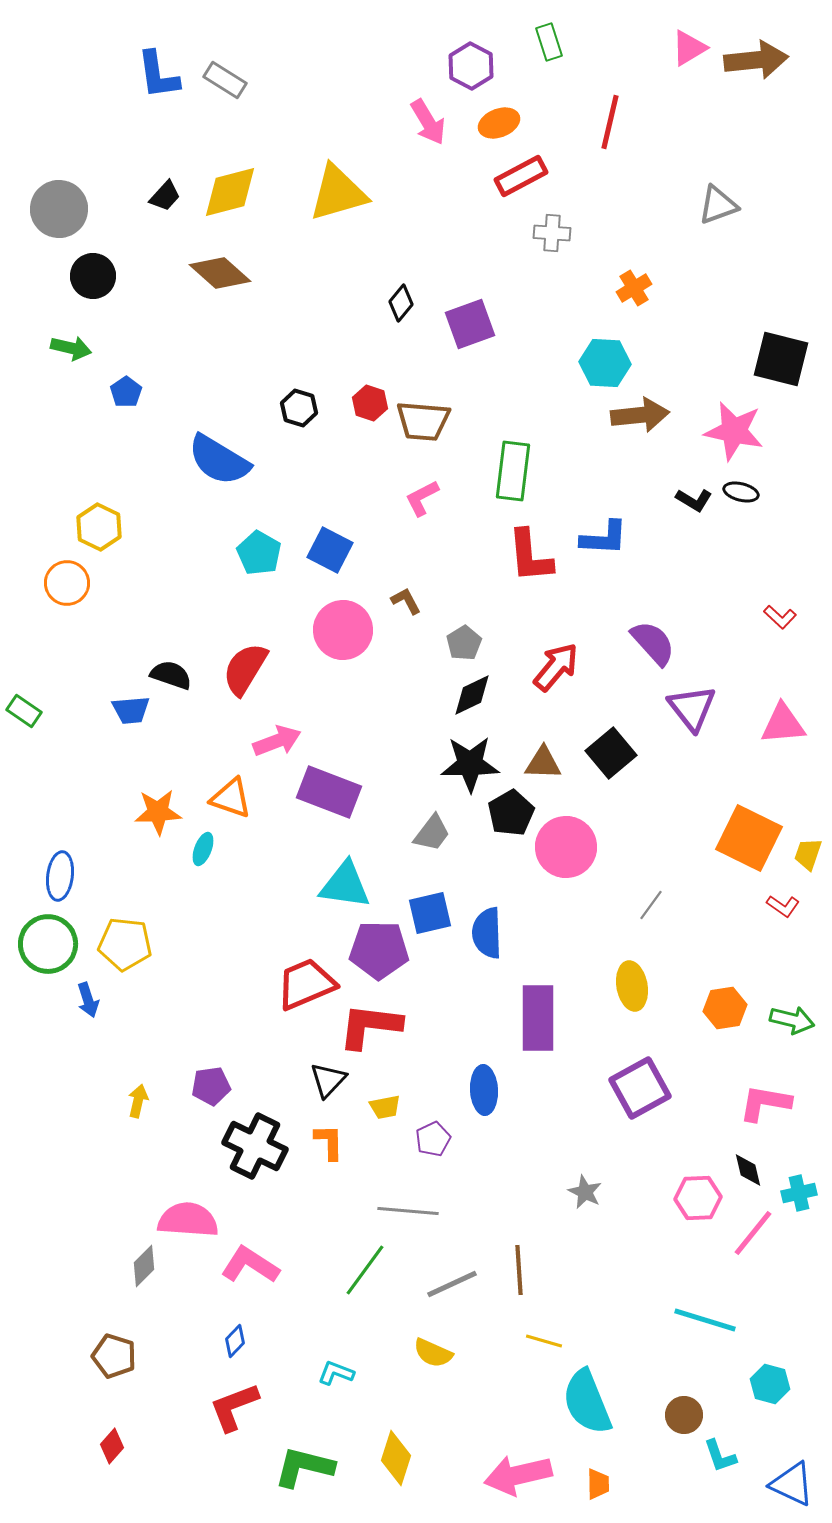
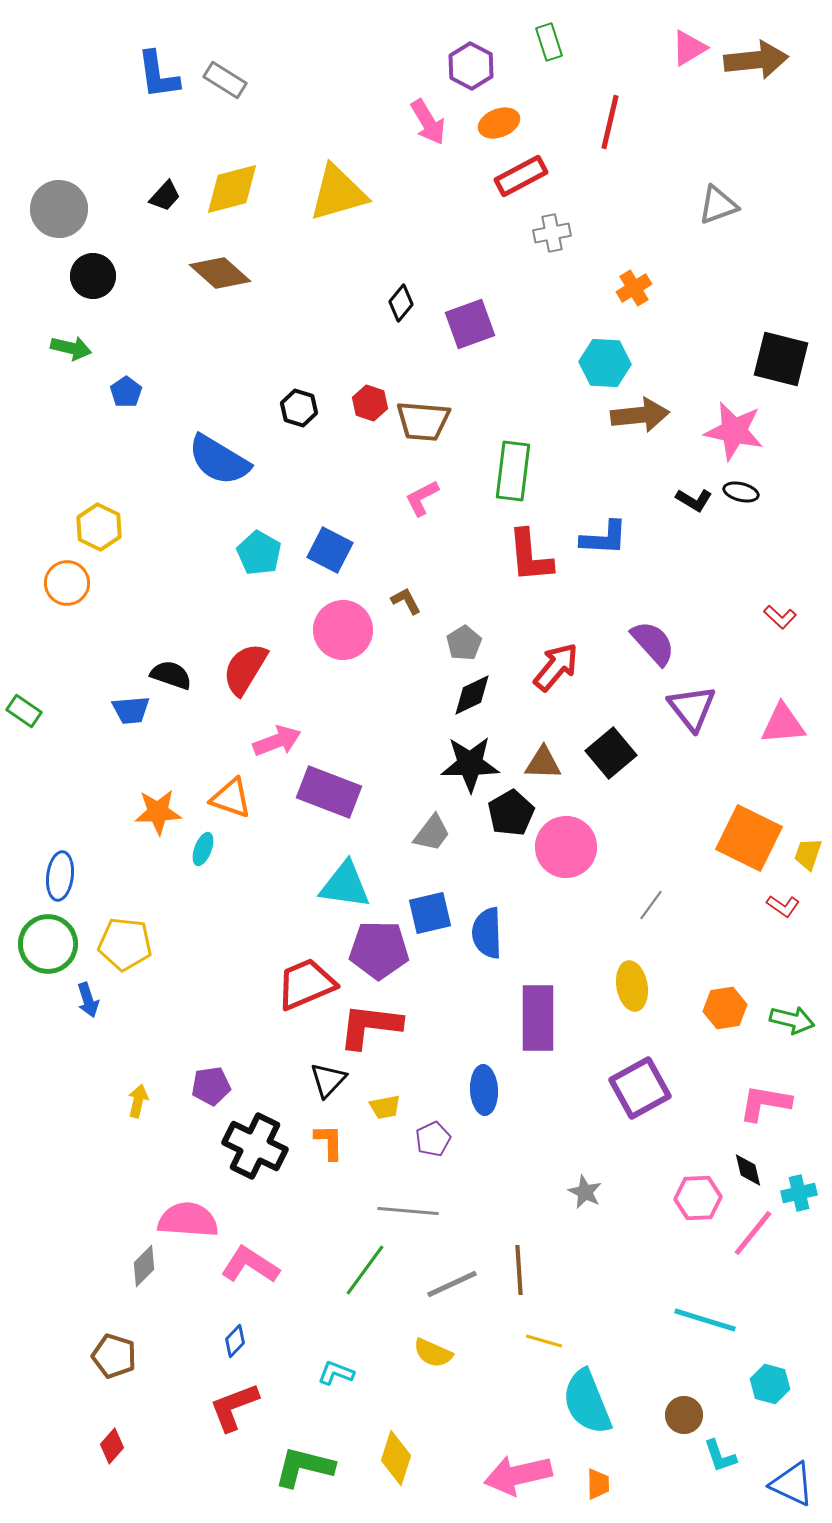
yellow diamond at (230, 192): moved 2 px right, 3 px up
gray cross at (552, 233): rotated 15 degrees counterclockwise
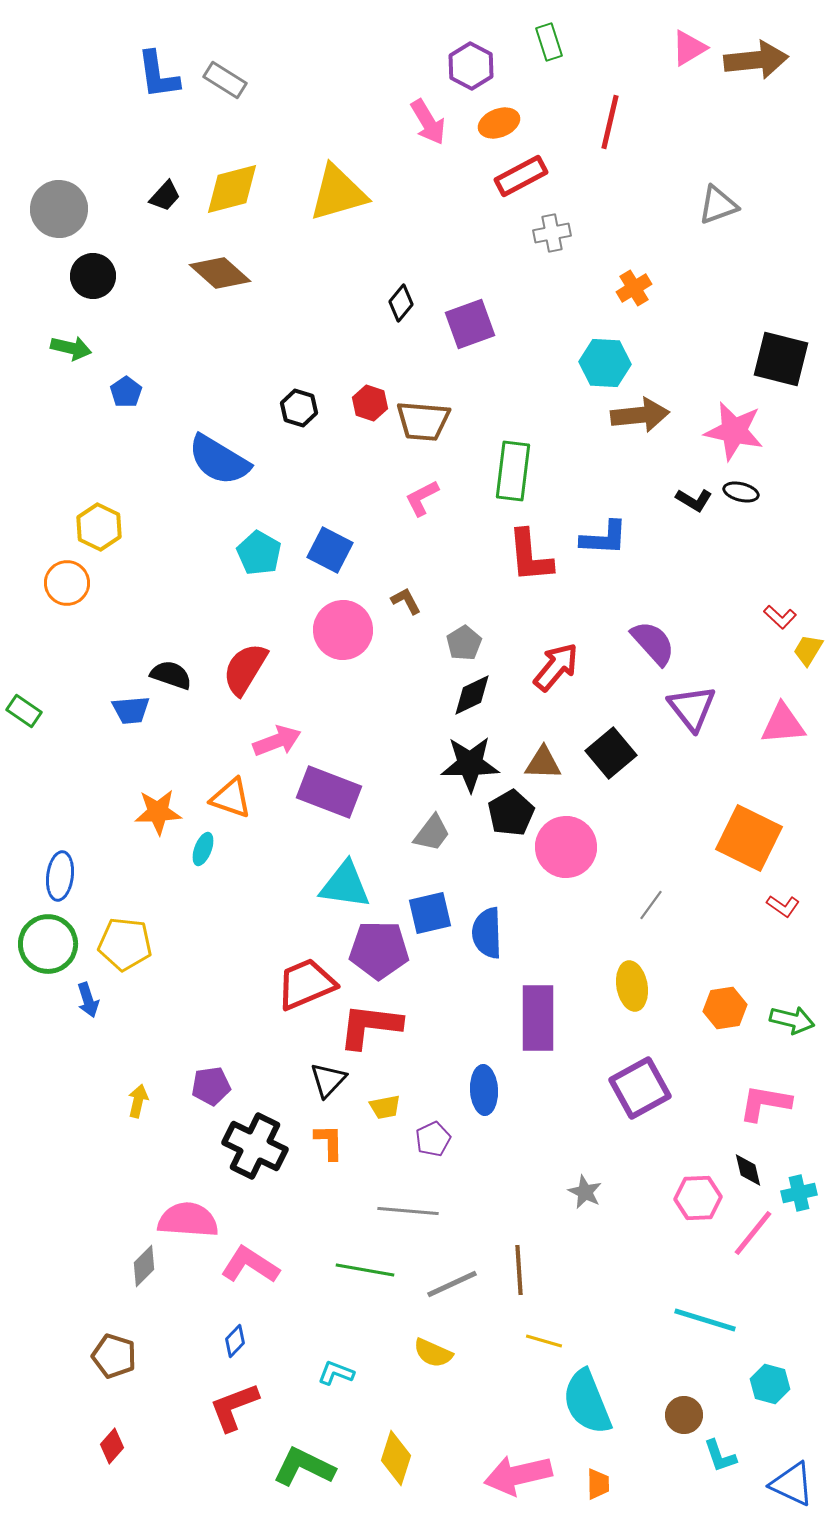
yellow trapezoid at (808, 854): moved 204 px up; rotated 12 degrees clockwise
green line at (365, 1270): rotated 64 degrees clockwise
green L-shape at (304, 1467): rotated 12 degrees clockwise
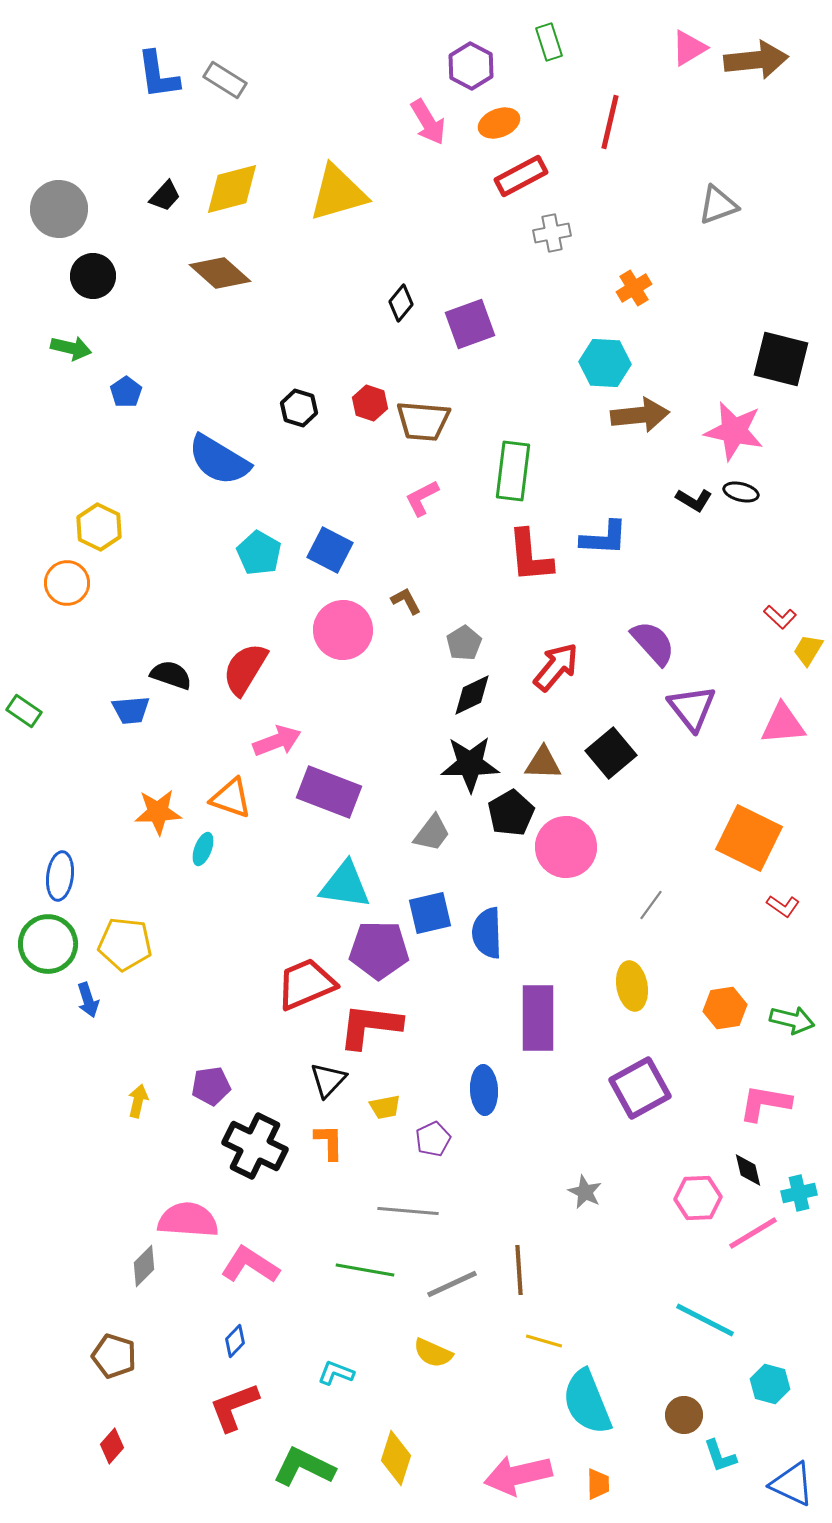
pink line at (753, 1233): rotated 20 degrees clockwise
cyan line at (705, 1320): rotated 10 degrees clockwise
